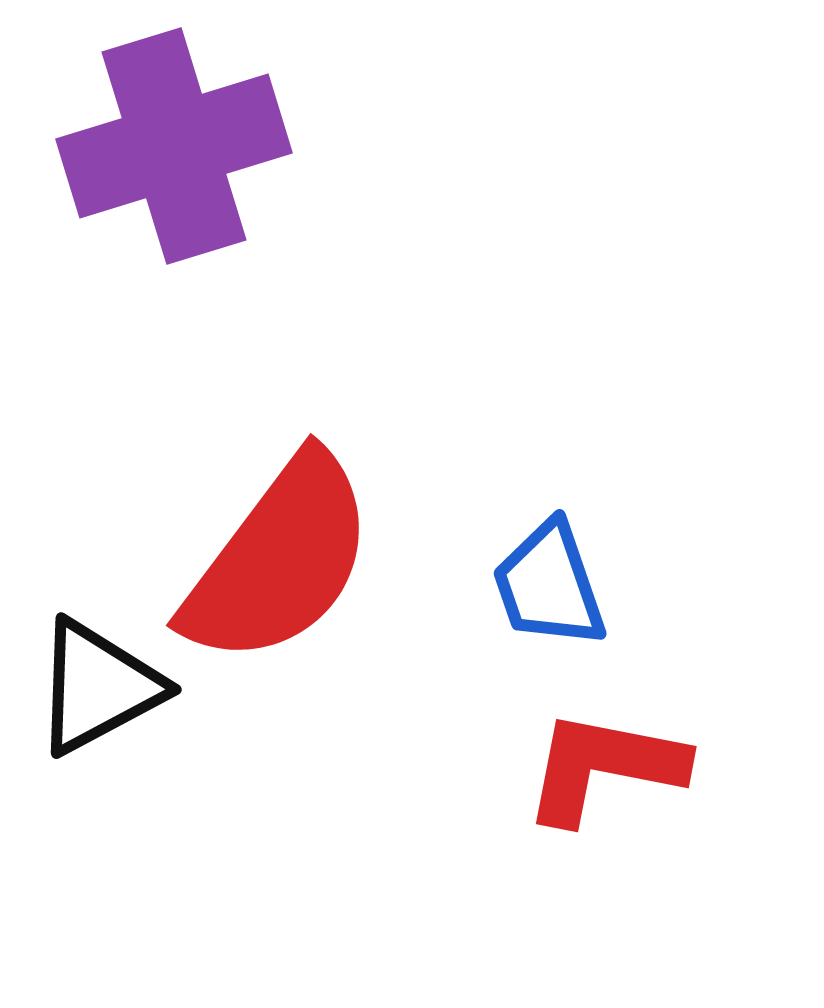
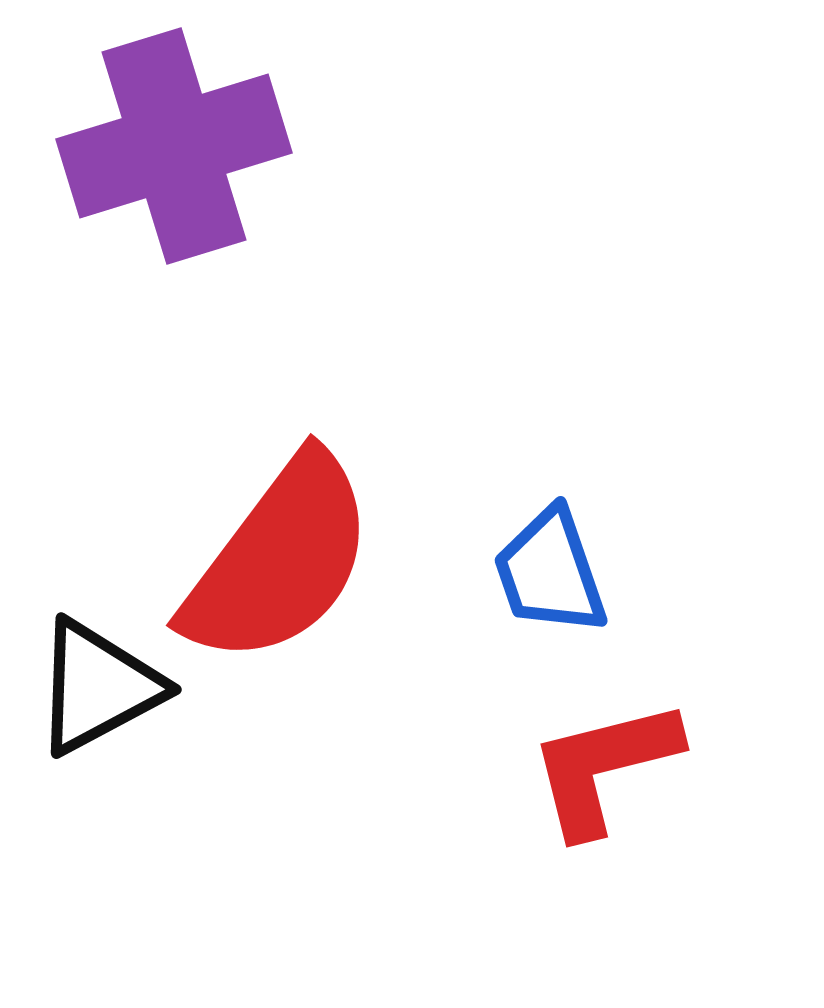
blue trapezoid: moved 1 px right, 13 px up
red L-shape: rotated 25 degrees counterclockwise
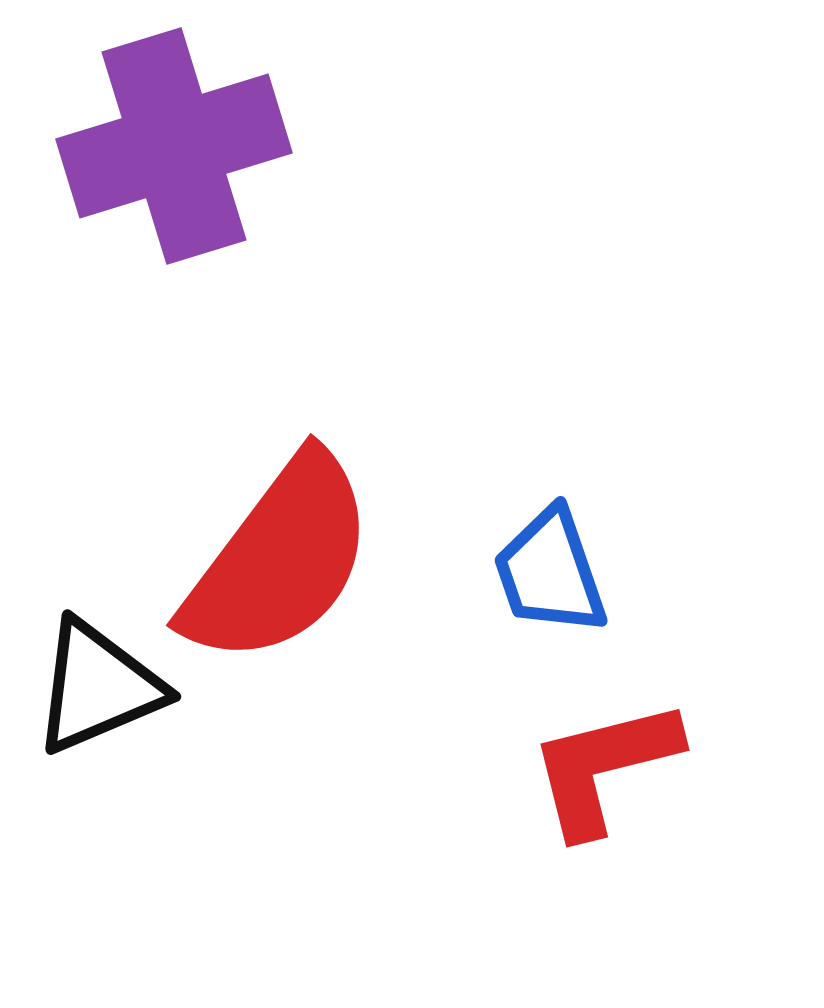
black triangle: rotated 5 degrees clockwise
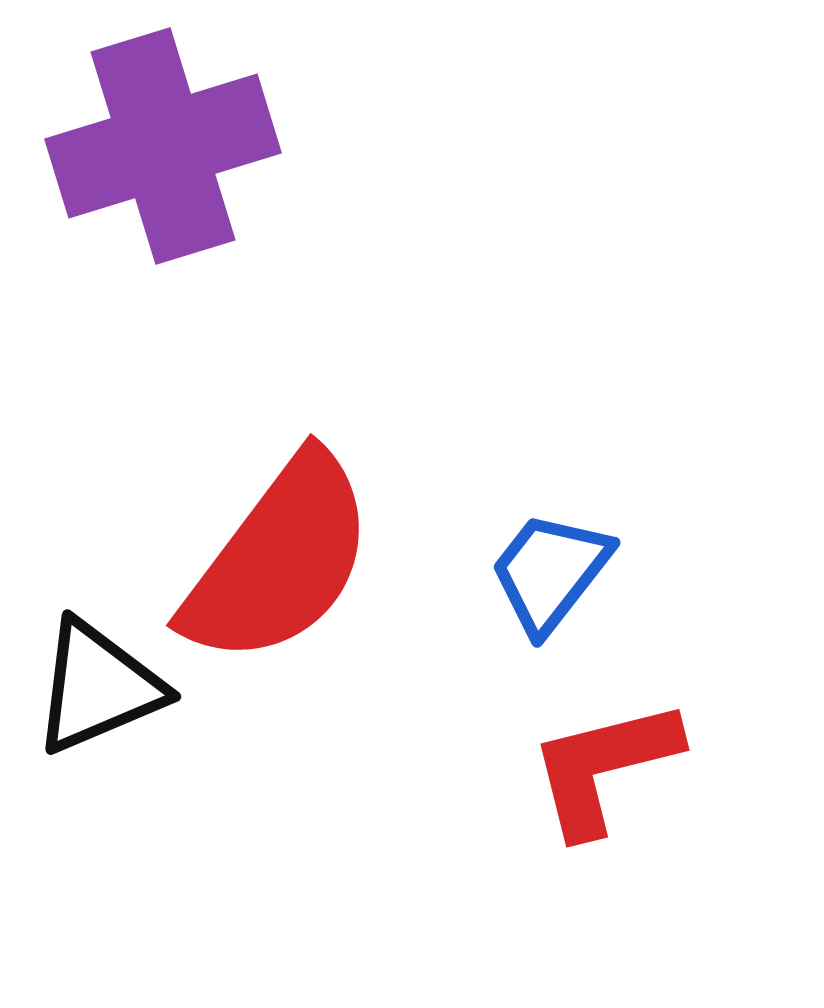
purple cross: moved 11 px left
blue trapezoid: rotated 57 degrees clockwise
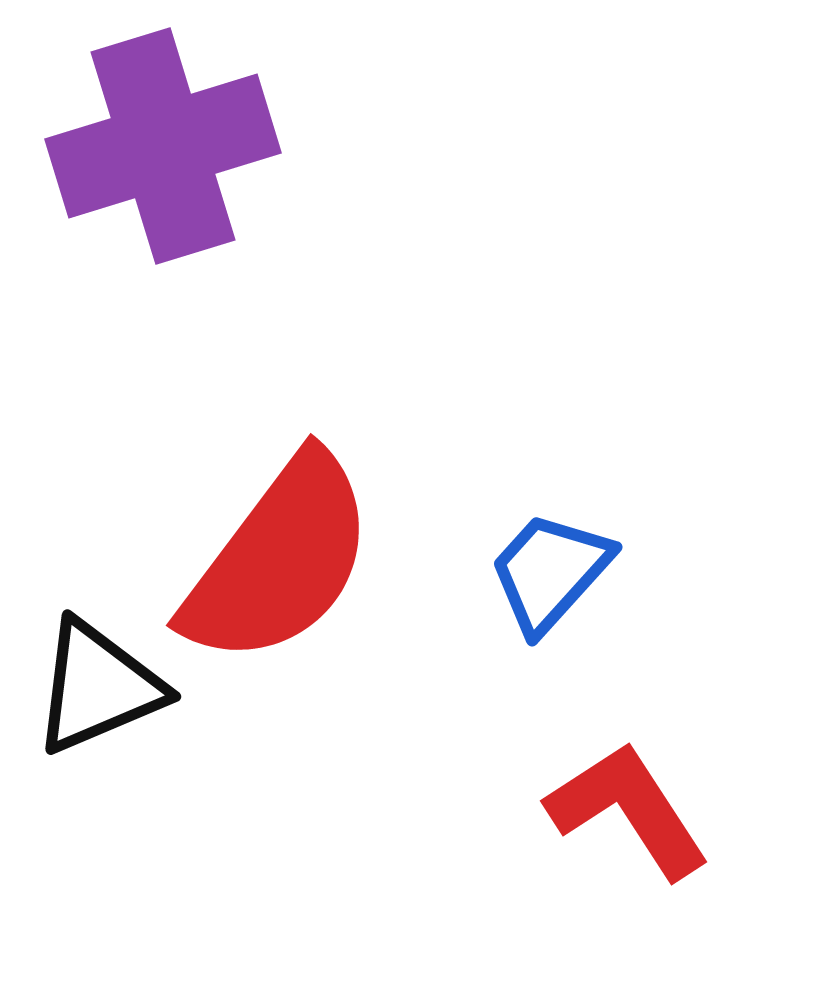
blue trapezoid: rotated 4 degrees clockwise
red L-shape: moved 24 px right, 43 px down; rotated 71 degrees clockwise
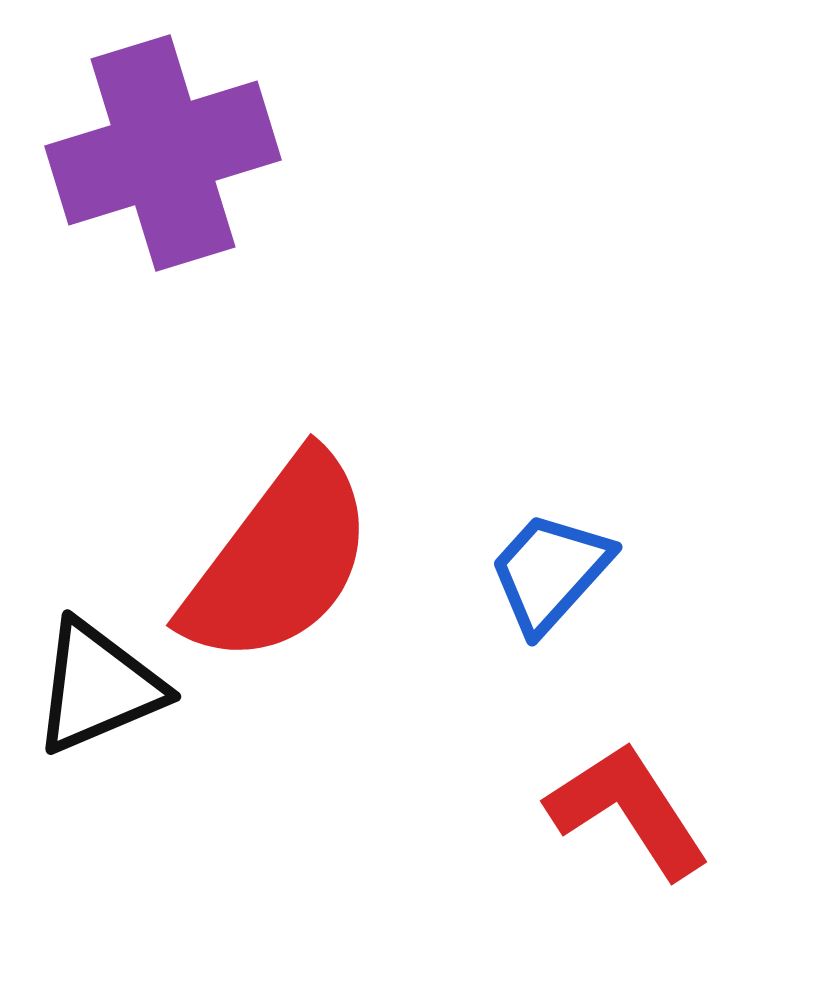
purple cross: moved 7 px down
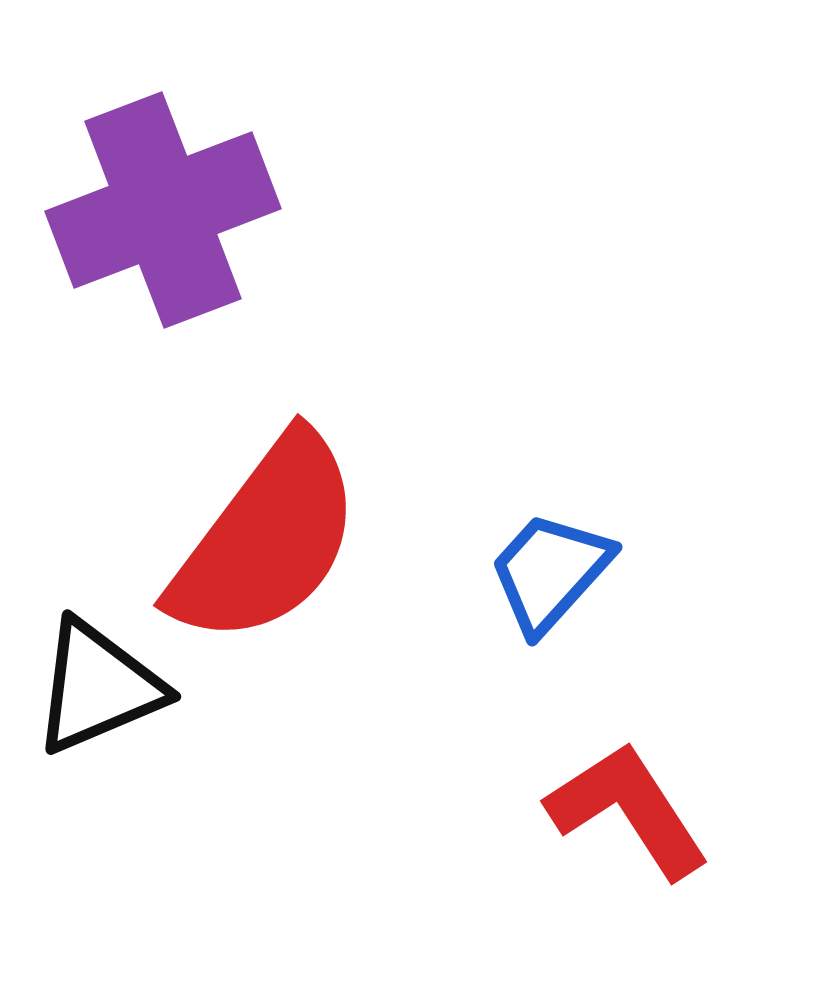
purple cross: moved 57 px down; rotated 4 degrees counterclockwise
red semicircle: moved 13 px left, 20 px up
